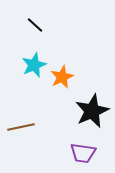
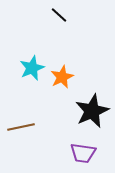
black line: moved 24 px right, 10 px up
cyan star: moved 2 px left, 3 px down
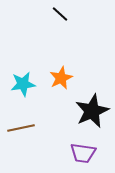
black line: moved 1 px right, 1 px up
cyan star: moved 9 px left, 16 px down; rotated 15 degrees clockwise
orange star: moved 1 px left, 1 px down
brown line: moved 1 px down
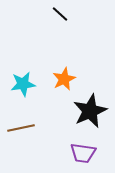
orange star: moved 3 px right, 1 px down
black star: moved 2 px left
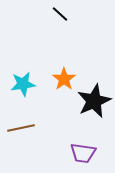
orange star: rotated 10 degrees counterclockwise
black star: moved 4 px right, 10 px up
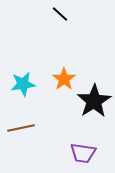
black star: rotated 8 degrees counterclockwise
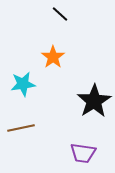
orange star: moved 11 px left, 22 px up
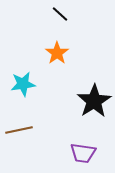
orange star: moved 4 px right, 4 px up
brown line: moved 2 px left, 2 px down
